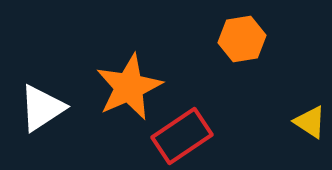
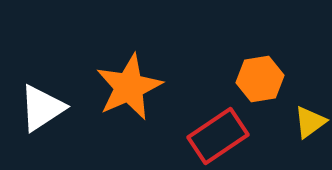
orange hexagon: moved 18 px right, 40 px down
yellow triangle: rotated 51 degrees clockwise
red rectangle: moved 36 px right
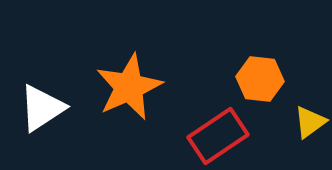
orange hexagon: rotated 15 degrees clockwise
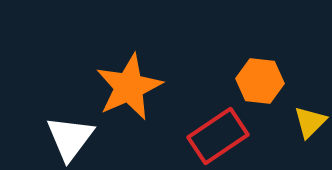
orange hexagon: moved 2 px down
white triangle: moved 28 px right, 30 px down; rotated 20 degrees counterclockwise
yellow triangle: rotated 9 degrees counterclockwise
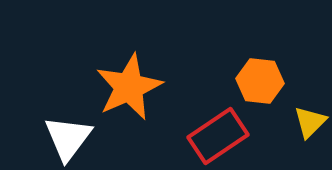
white triangle: moved 2 px left
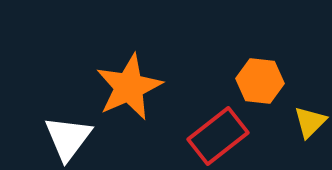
red rectangle: rotated 4 degrees counterclockwise
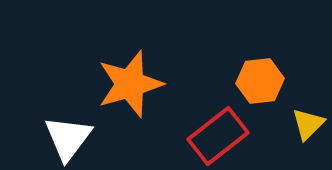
orange hexagon: rotated 12 degrees counterclockwise
orange star: moved 1 px right, 3 px up; rotated 8 degrees clockwise
yellow triangle: moved 2 px left, 2 px down
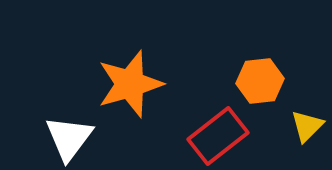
yellow triangle: moved 1 px left, 2 px down
white triangle: moved 1 px right
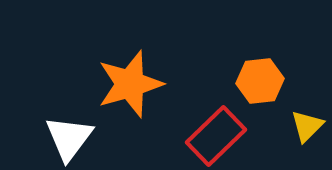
red rectangle: moved 2 px left; rotated 6 degrees counterclockwise
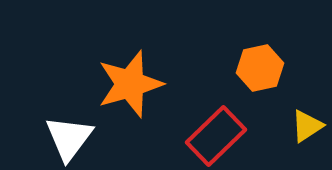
orange hexagon: moved 13 px up; rotated 6 degrees counterclockwise
yellow triangle: rotated 12 degrees clockwise
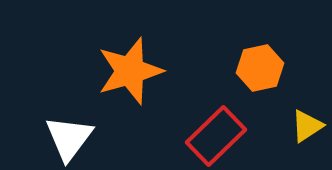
orange star: moved 13 px up
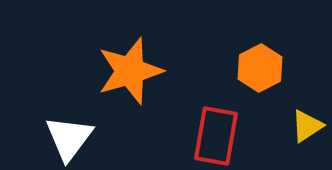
orange hexagon: rotated 15 degrees counterclockwise
red rectangle: rotated 36 degrees counterclockwise
